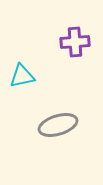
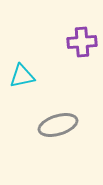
purple cross: moved 7 px right
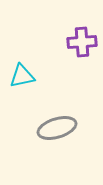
gray ellipse: moved 1 px left, 3 px down
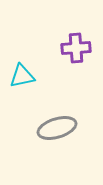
purple cross: moved 6 px left, 6 px down
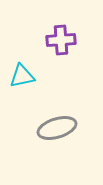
purple cross: moved 15 px left, 8 px up
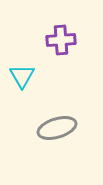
cyan triangle: rotated 48 degrees counterclockwise
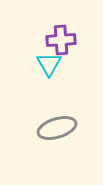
cyan triangle: moved 27 px right, 12 px up
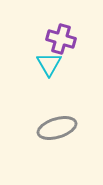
purple cross: moved 1 px up; rotated 20 degrees clockwise
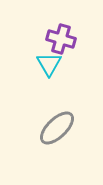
gray ellipse: rotated 27 degrees counterclockwise
